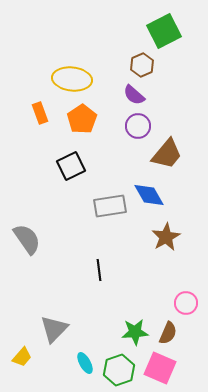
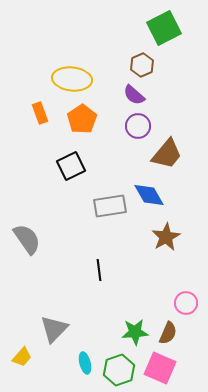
green square: moved 3 px up
cyan ellipse: rotated 15 degrees clockwise
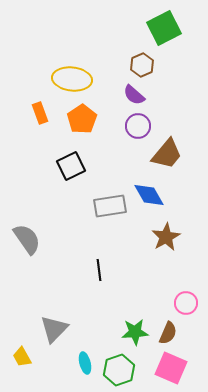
yellow trapezoid: rotated 110 degrees clockwise
pink square: moved 11 px right
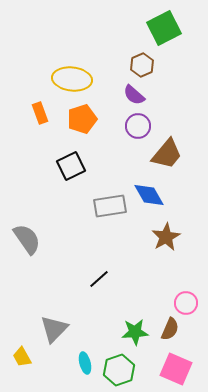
orange pentagon: rotated 16 degrees clockwise
black line: moved 9 px down; rotated 55 degrees clockwise
brown semicircle: moved 2 px right, 4 px up
pink square: moved 5 px right, 1 px down
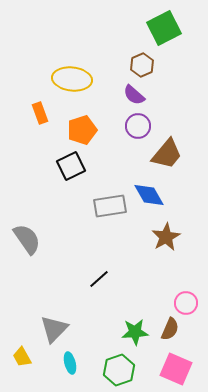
orange pentagon: moved 11 px down
cyan ellipse: moved 15 px left
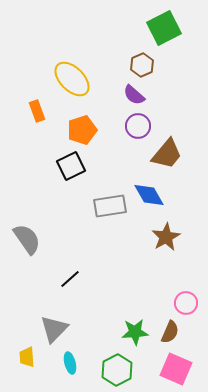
yellow ellipse: rotated 39 degrees clockwise
orange rectangle: moved 3 px left, 2 px up
black line: moved 29 px left
brown semicircle: moved 3 px down
yellow trapezoid: moved 5 px right; rotated 25 degrees clockwise
green hexagon: moved 2 px left; rotated 8 degrees counterclockwise
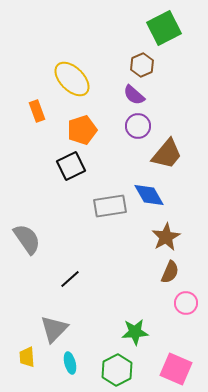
brown semicircle: moved 60 px up
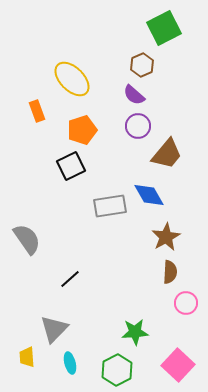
brown semicircle: rotated 20 degrees counterclockwise
pink square: moved 2 px right, 4 px up; rotated 20 degrees clockwise
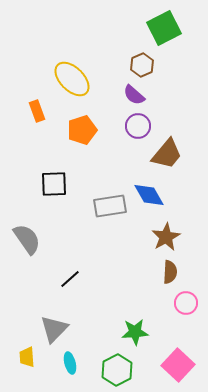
black square: moved 17 px left, 18 px down; rotated 24 degrees clockwise
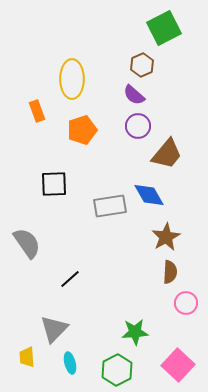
yellow ellipse: rotated 45 degrees clockwise
gray semicircle: moved 4 px down
